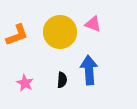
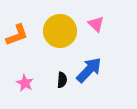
pink triangle: moved 3 px right; rotated 24 degrees clockwise
yellow circle: moved 1 px up
blue arrow: rotated 48 degrees clockwise
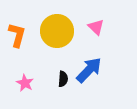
pink triangle: moved 3 px down
yellow circle: moved 3 px left
orange L-shape: rotated 55 degrees counterclockwise
black semicircle: moved 1 px right, 1 px up
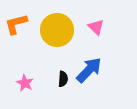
yellow circle: moved 1 px up
orange L-shape: moved 1 px left, 11 px up; rotated 120 degrees counterclockwise
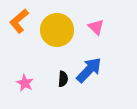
orange L-shape: moved 3 px right, 3 px up; rotated 25 degrees counterclockwise
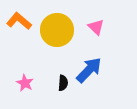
orange L-shape: rotated 80 degrees clockwise
black semicircle: moved 4 px down
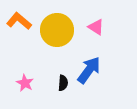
pink triangle: rotated 12 degrees counterclockwise
blue arrow: rotated 8 degrees counterclockwise
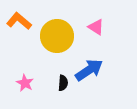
yellow circle: moved 6 px down
blue arrow: rotated 20 degrees clockwise
